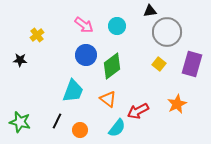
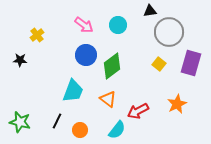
cyan circle: moved 1 px right, 1 px up
gray circle: moved 2 px right
purple rectangle: moved 1 px left, 1 px up
cyan semicircle: moved 2 px down
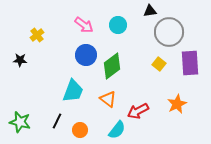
purple rectangle: moved 1 px left; rotated 20 degrees counterclockwise
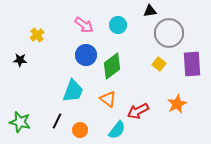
gray circle: moved 1 px down
purple rectangle: moved 2 px right, 1 px down
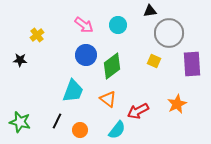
yellow square: moved 5 px left, 3 px up; rotated 16 degrees counterclockwise
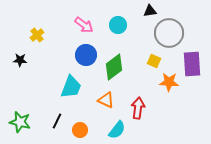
green diamond: moved 2 px right, 1 px down
cyan trapezoid: moved 2 px left, 4 px up
orange triangle: moved 2 px left, 1 px down; rotated 12 degrees counterclockwise
orange star: moved 8 px left, 22 px up; rotated 30 degrees clockwise
red arrow: moved 3 px up; rotated 125 degrees clockwise
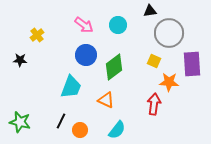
red arrow: moved 16 px right, 4 px up
black line: moved 4 px right
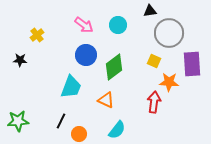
red arrow: moved 2 px up
green star: moved 2 px left, 1 px up; rotated 20 degrees counterclockwise
orange circle: moved 1 px left, 4 px down
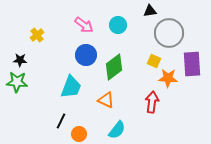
orange star: moved 1 px left, 4 px up
red arrow: moved 2 px left
green star: moved 1 px left, 39 px up; rotated 10 degrees clockwise
